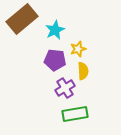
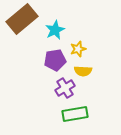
purple pentagon: rotated 15 degrees counterclockwise
yellow semicircle: rotated 96 degrees clockwise
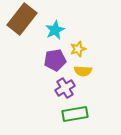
brown rectangle: rotated 12 degrees counterclockwise
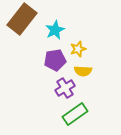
green rectangle: rotated 25 degrees counterclockwise
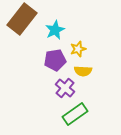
purple cross: rotated 18 degrees counterclockwise
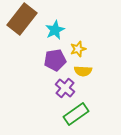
green rectangle: moved 1 px right
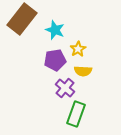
cyan star: rotated 24 degrees counterclockwise
yellow star: rotated 14 degrees counterclockwise
green rectangle: rotated 35 degrees counterclockwise
